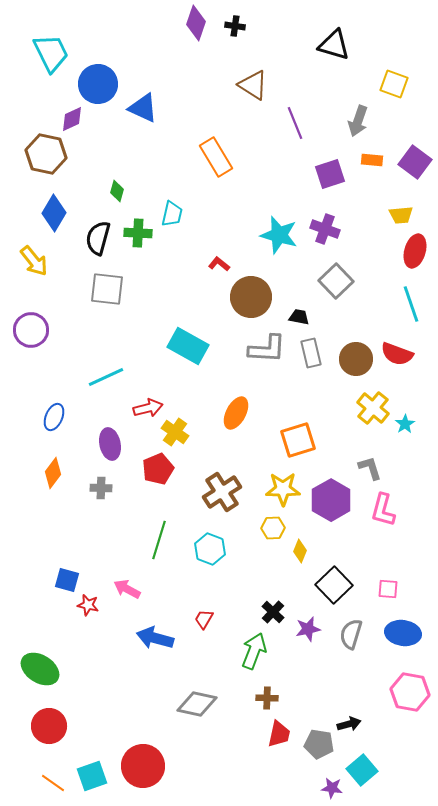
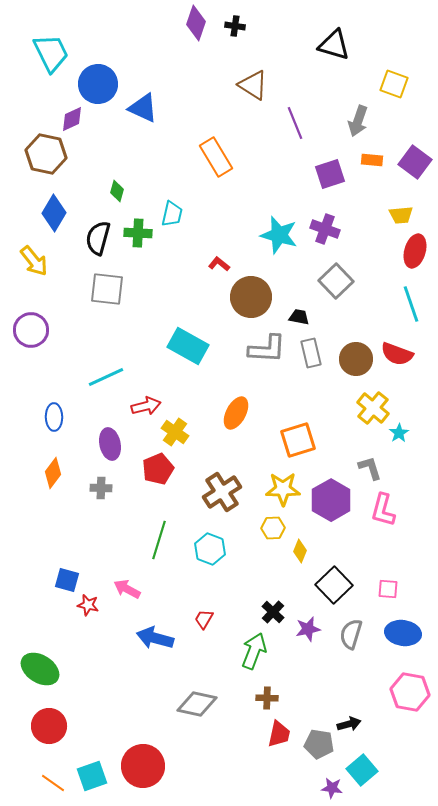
red arrow at (148, 408): moved 2 px left, 2 px up
blue ellipse at (54, 417): rotated 24 degrees counterclockwise
cyan star at (405, 424): moved 6 px left, 9 px down
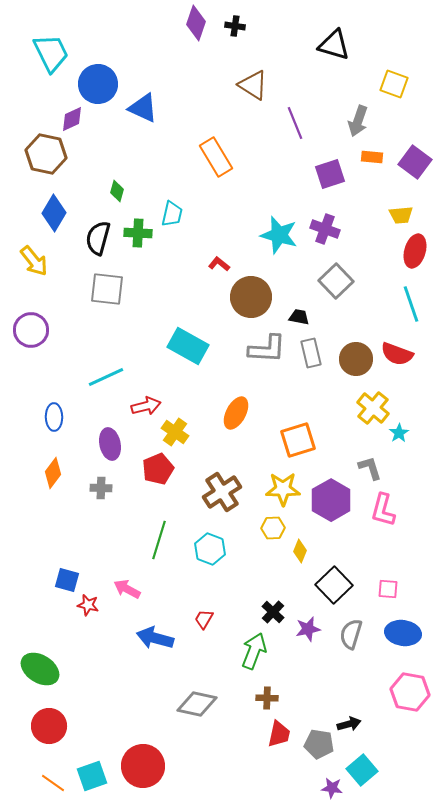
orange rectangle at (372, 160): moved 3 px up
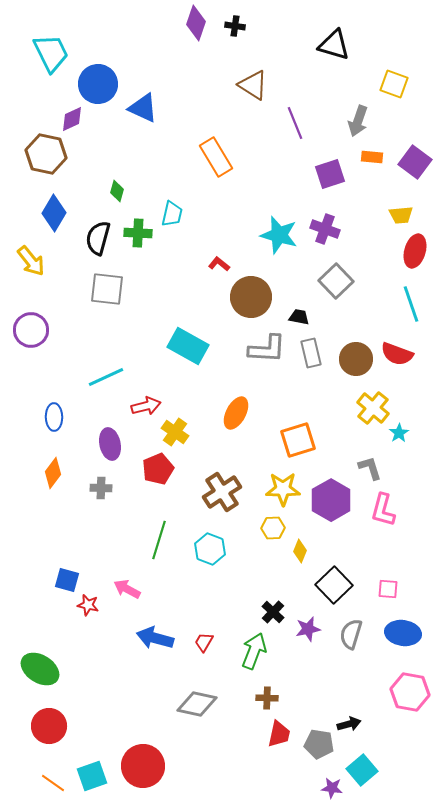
yellow arrow at (34, 261): moved 3 px left
red trapezoid at (204, 619): moved 23 px down
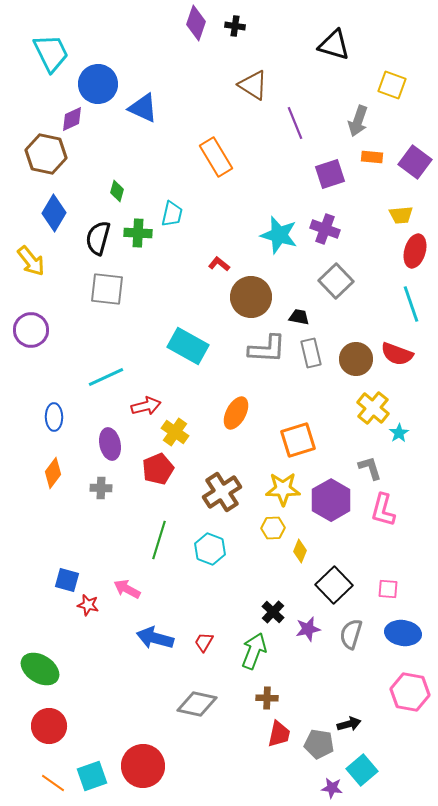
yellow square at (394, 84): moved 2 px left, 1 px down
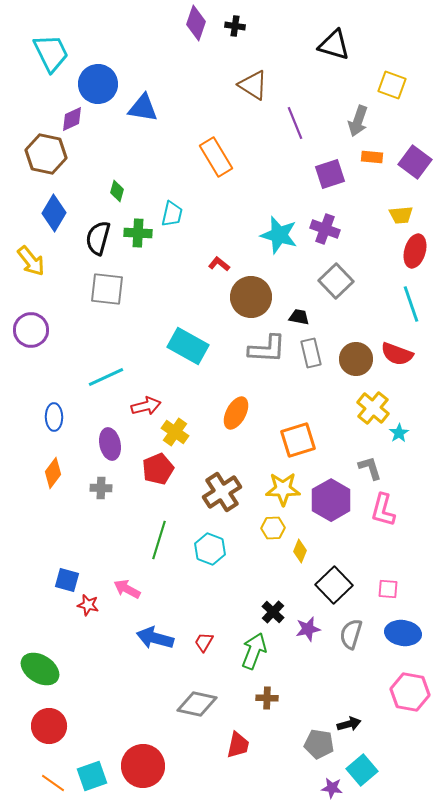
blue triangle at (143, 108): rotated 16 degrees counterclockwise
red trapezoid at (279, 734): moved 41 px left, 11 px down
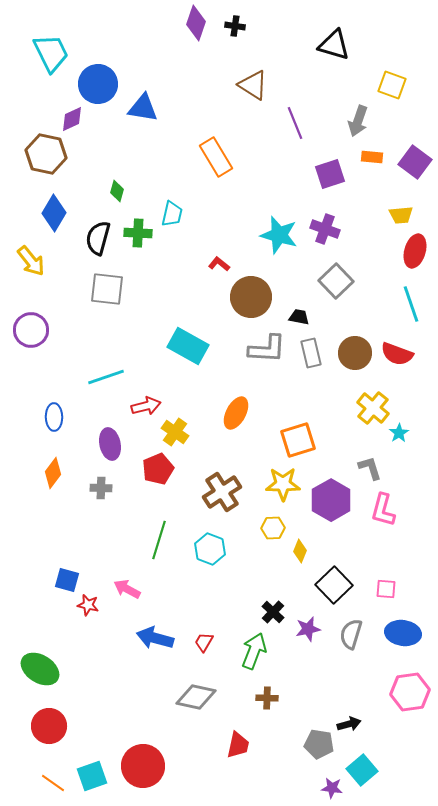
brown circle at (356, 359): moved 1 px left, 6 px up
cyan line at (106, 377): rotated 6 degrees clockwise
yellow star at (283, 489): moved 5 px up
pink square at (388, 589): moved 2 px left
pink hexagon at (410, 692): rotated 18 degrees counterclockwise
gray diamond at (197, 704): moved 1 px left, 7 px up
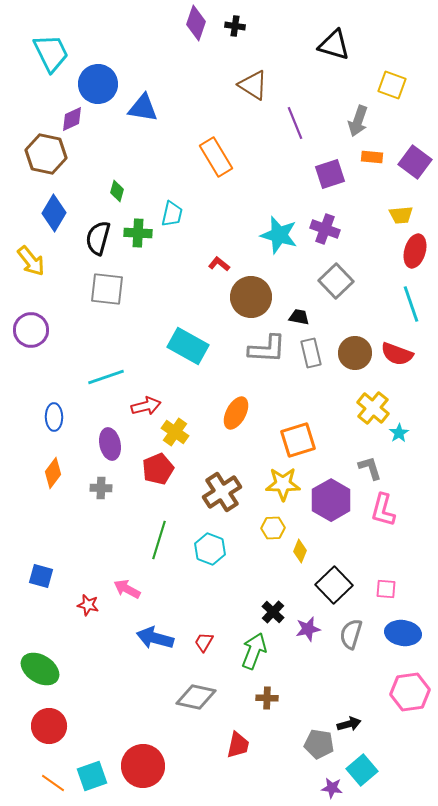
blue square at (67, 580): moved 26 px left, 4 px up
